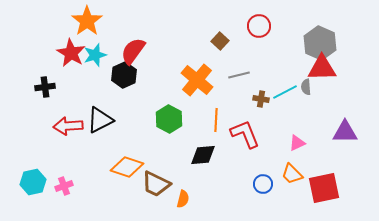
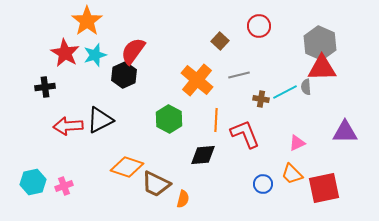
red star: moved 6 px left
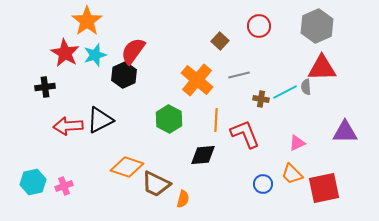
gray hexagon: moved 3 px left, 17 px up; rotated 12 degrees clockwise
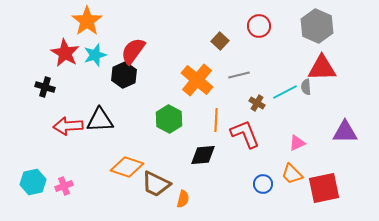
gray hexagon: rotated 12 degrees counterclockwise
black cross: rotated 24 degrees clockwise
brown cross: moved 4 px left, 4 px down; rotated 21 degrees clockwise
black triangle: rotated 24 degrees clockwise
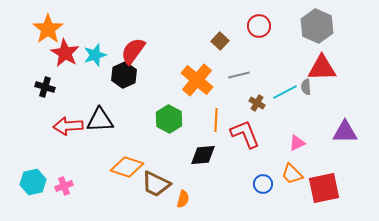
orange star: moved 39 px left, 8 px down
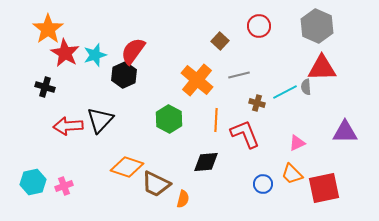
brown cross: rotated 14 degrees counterclockwise
black triangle: rotated 44 degrees counterclockwise
black diamond: moved 3 px right, 7 px down
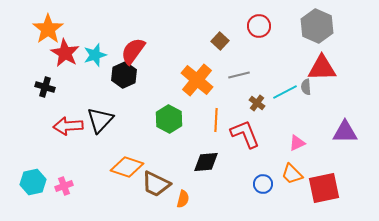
brown cross: rotated 21 degrees clockwise
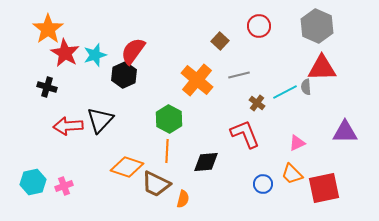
black cross: moved 2 px right
orange line: moved 49 px left, 31 px down
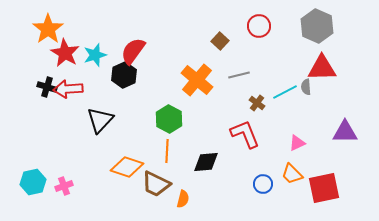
red arrow: moved 37 px up
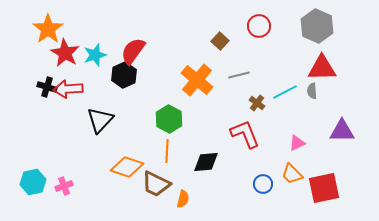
gray semicircle: moved 6 px right, 4 px down
purple triangle: moved 3 px left, 1 px up
